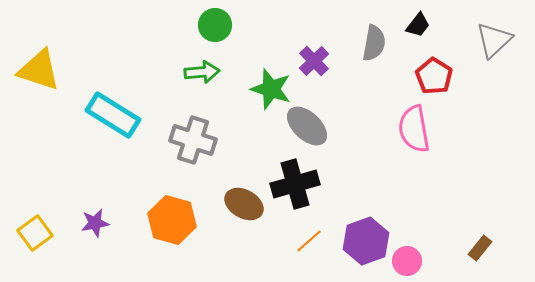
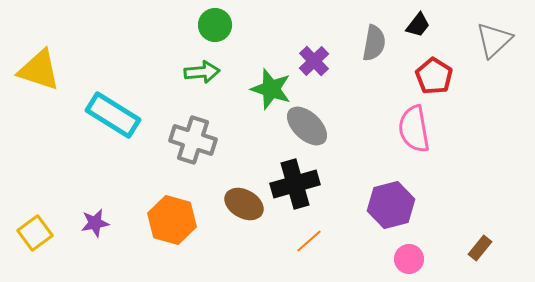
purple hexagon: moved 25 px right, 36 px up; rotated 6 degrees clockwise
pink circle: moved 2 px right, 2 px up
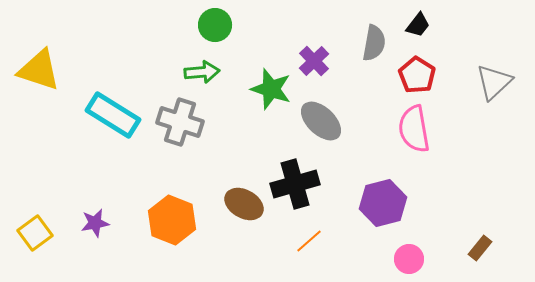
gray triangle: moved 42 px down
red pentagon: moved 17 px left, 1 px up
gray ellipse: moved 14 px right, 5 px up
gray cross: moved 13 px left, 18 px up
purple hexagon: moved 8 px left, 2 px up
orange hexagon: rotated 6 degrees clockwise
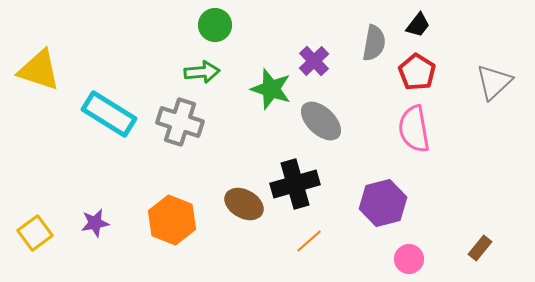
red pentagon: moved 3 px up
cyan rectangle: moved 4 px left, 1 px up
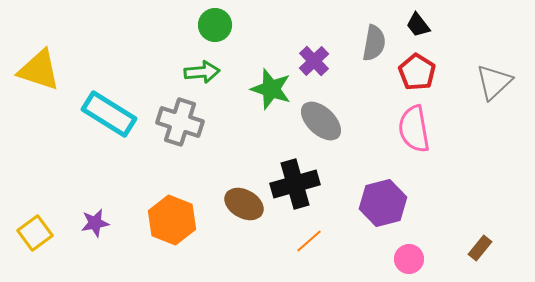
black trapezoid: rotated 104 degrees clockwise
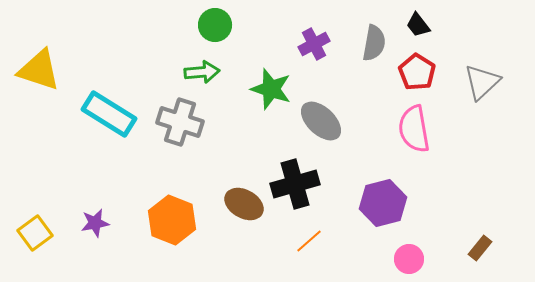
purple cross: moved 17 px up; rotated 16 degrees clockwise
gray triangle: moved 12 px left
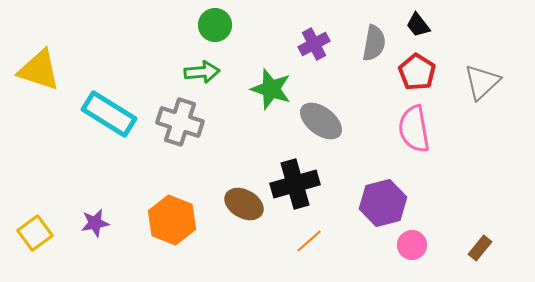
gray ellipse: rotated 6 degrees counterclockwise
pink circle: moved 3 px right, 14 px up
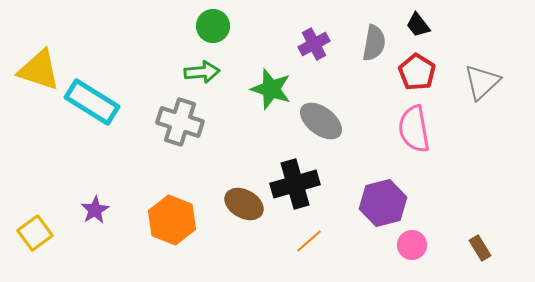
green circle: moved 2 px left, 1 px down
cyan rectangle: moved 17 px left, 12 px up
purple star: moved 13 px up; rotated 20 degrees counterclockwise
brown rectangle: rotated 70 degrees counterclockwise
